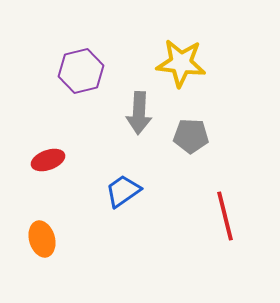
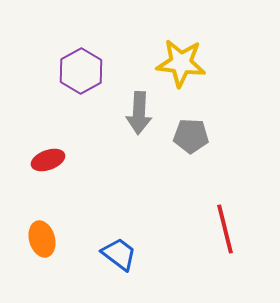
purple hexagon: rotated 15 degrees counterclockwise
blue trapezoid: moved 4 px left, 63 px down; rotated 72 degrees clockwise
red line: moved 13 px down
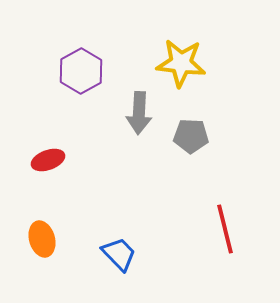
blue trapezoid: rotated 9 degrees clockwise
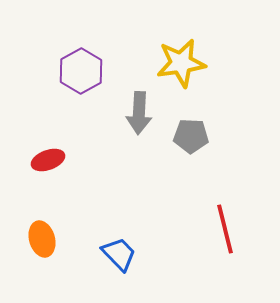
yellow star: rotated 15 degrees counterclockwise
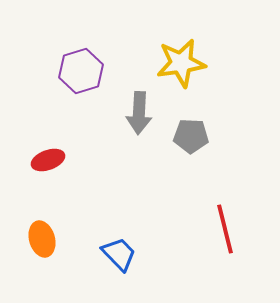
purple hexagon: rotated 12 degrees clockwise
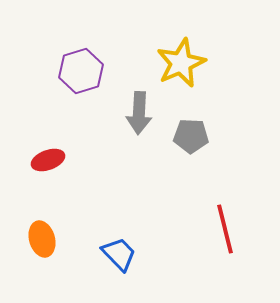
yellow star: rotated 15 degrees counterclockwise
